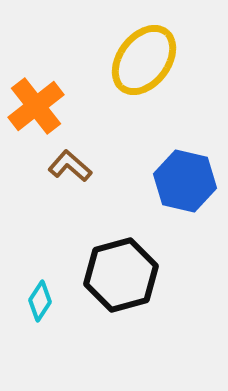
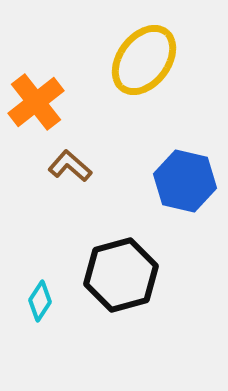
orange cross: moved 4 px up
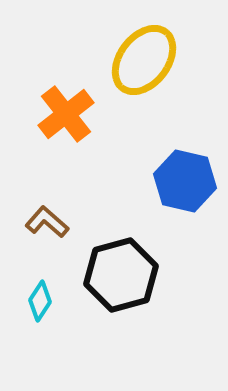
orange cross: moved 30 px right, 12 px down
brown L-shape: moved 23 px left, 56 px down
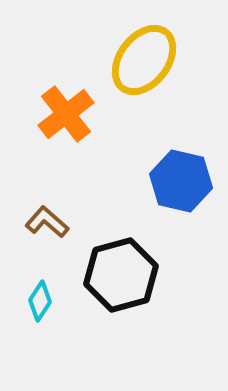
blue hexagon: moved 4 px left
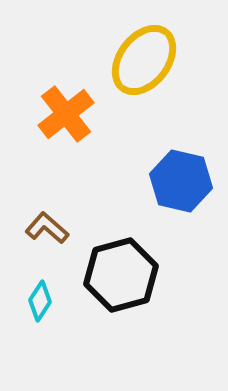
brown L-shape: moved 6 px down
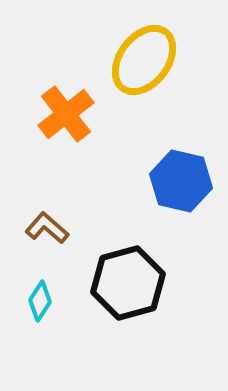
black hexagon: moved 7 px right, 8 px down
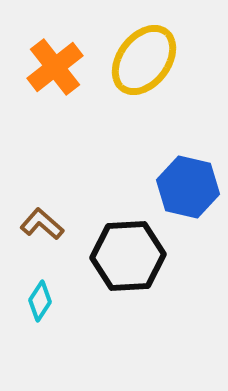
orange cross: moved 11 px left, 47 px up
blue hexagon: moved 7 px right, 6 px down
brown L-shape: moved 5 px left, 4 px up
black hexagon: moved 27 px up; rotated 12 degrees clockwise
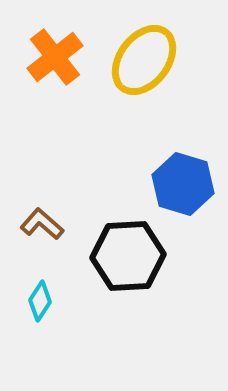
orange cross: moved 10 px up
blue hexagon: moved 5 px left, 3 px up; rotated 4 degrees clockwise
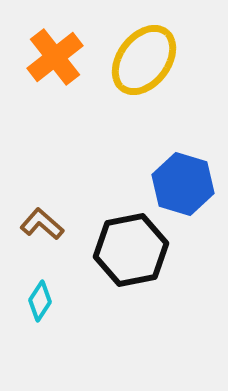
black hexagon: moved 3 px right, 6 px up; rotated 8 degrees counterclockwise
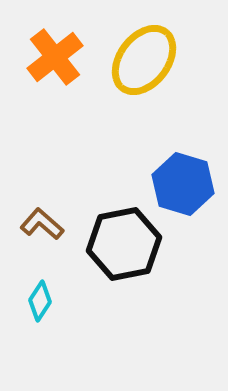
black hexagon: moved 7 px left, 6 px up
